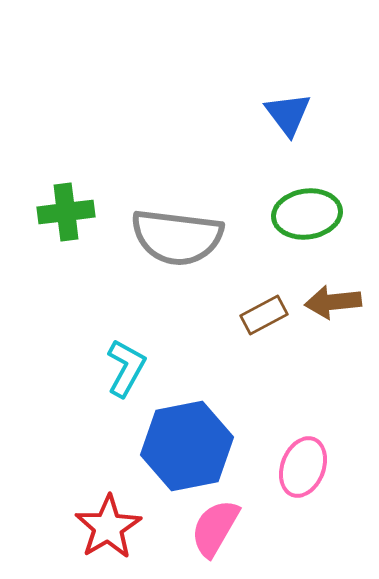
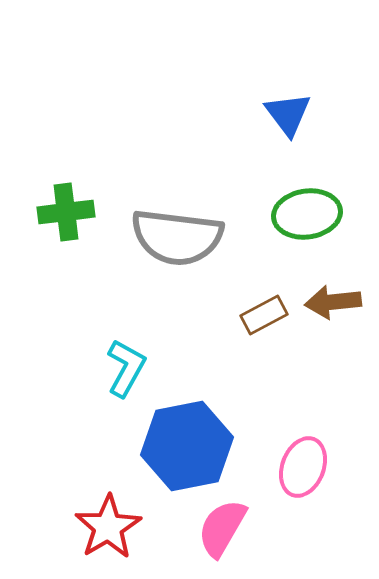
pink semicircle: moved 7 px right
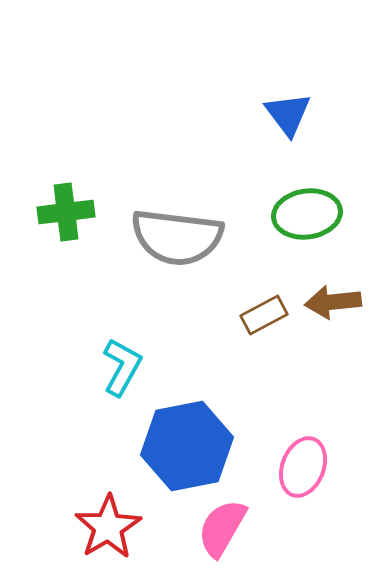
cyan L-shape: moved 4 px left, 1 px up
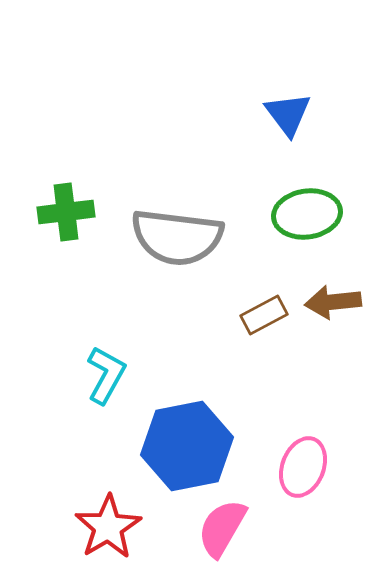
cyan L-shape: moved 16 px left, 8 px down
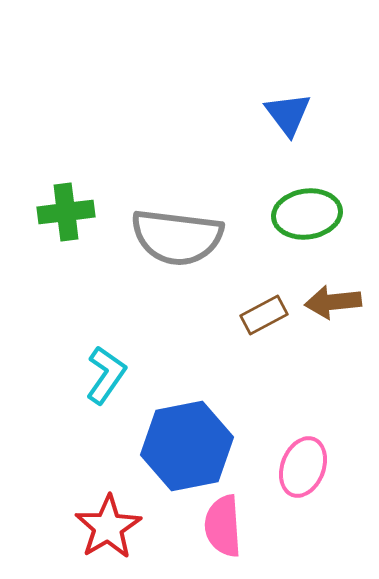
cyan L-shape: rotated 6 degrees clockwise
pink semicircle: moved 1 px right, 2 px up; rotated 34 degrees counterclockwise
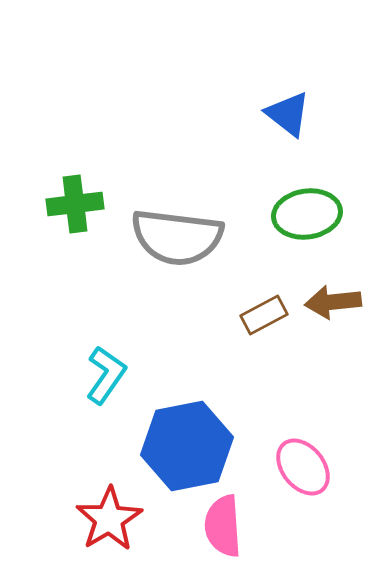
blue triangle: rotated 15 degrees counterclockwise
green cross: moved 9 px right, 8 px up
pink ellipse: rotated 60 degrees counterclockwise
red star: moved 1 px right, 8 px up
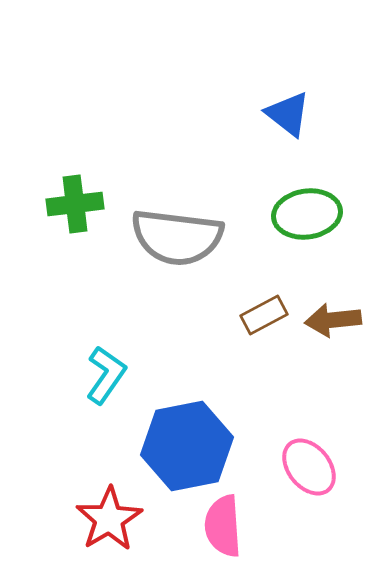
brown arrow: moved 18 px down
pink ellipse: moved 6 px right
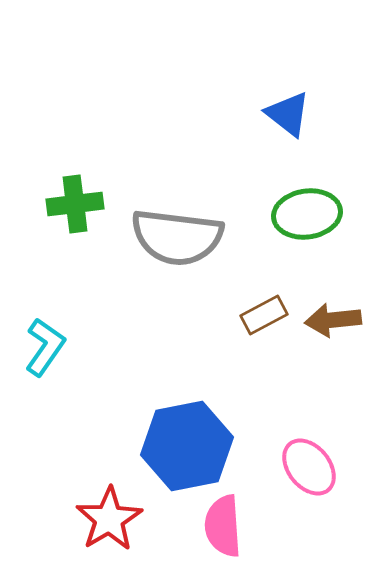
cyan L-shape: moved 61 px left, 28 px up
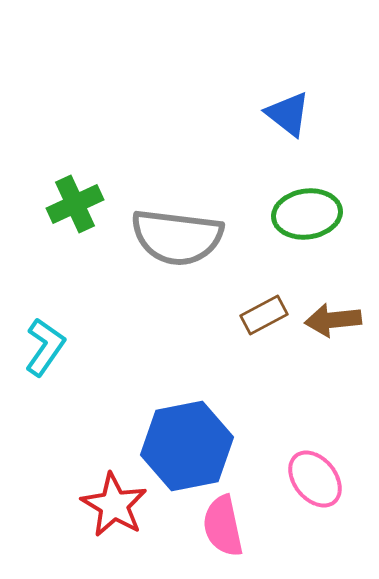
green cross: rotated 18 degrees counterclockwise
pink ellipse: moved 6 px right, 12 px down
red star: moved 5 px right, 14 px up; rotated 10 degrees counterclockwise
pink semicircle: rotated 8 degrees counterclockwise
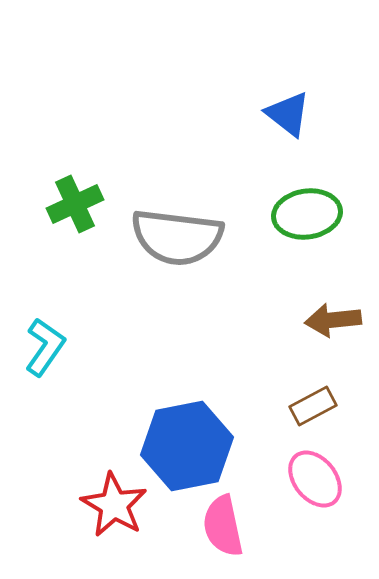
brown rectangle: moved 49 px right, 91 px down
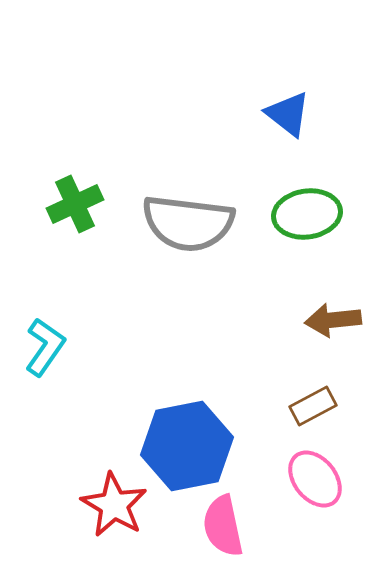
gray semicircle: moved 11 px right, 14 px up
